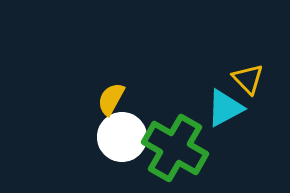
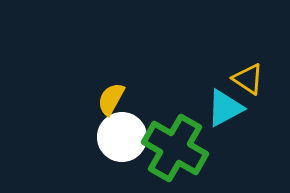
yellow triangle: rotated 12 degrees counterclockwise
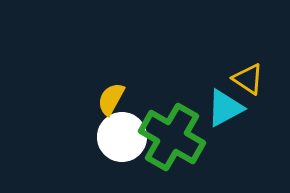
green cross: moved 3 px left, 11 px up
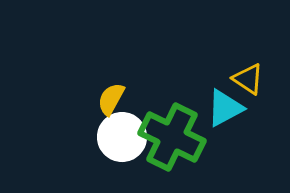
green cross: rotated 4 degrees counterclockwise
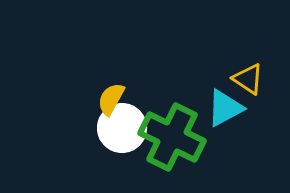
white circle: moved 9 px up
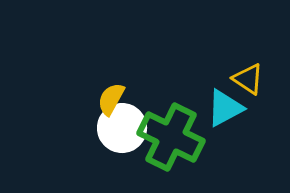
green cross: moved 1 px left
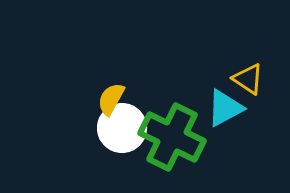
green cross: moved 1 px right
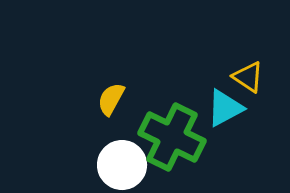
yellow triangle: moved 2 px up
white circle: moved 37 px down
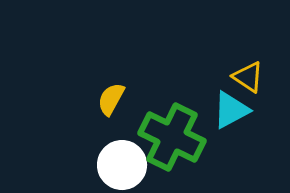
cyan triangle: moved 6 px right, 2 px down
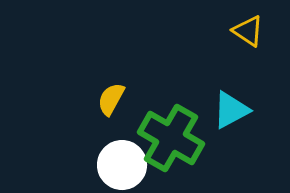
yellow triangle: moved 46 px up
green cross: moved 1 px left, 1 px down; rotated 4 degrees clockwise
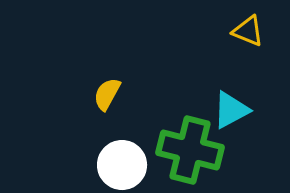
yellow triangle: rotated 12 degrees counterclockwise
yellow semicircle: moved 4 px left, 5 px up
green cross: moved 19 px right, 12 px down; rotated 16 degrees counterclockwise
